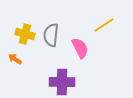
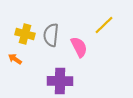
yellow line: rotated 10 degrees counterclockwise
pink semicircle: moved 1 px left, 1 px up
purple cross: moved 2 px left, 1 px up
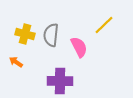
orange arrow: moved 1 px right, 3 px down
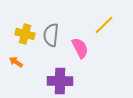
pink semicircle: moved 1 px right, 1 px down
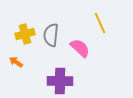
yellow line: moved 4 px left, 2 px up; rotated 70 degrees counterclockwise
yellow cross: rotated 30 degrees counterclockwise
pink semicircle: rotated 20 degrees counterclockwise
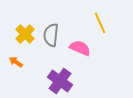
yellow cross: rotated 30 degrees counterclockwise
pink semicircle: rotated 20 degrees counterclockwise
purple cross: rotated 35 degrees clockwise
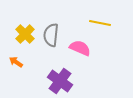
yellow line: rotated 55 degrees counterclockwise
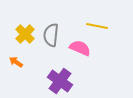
yellow line: moved 3 px left, 3 px down
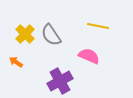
yellow line: moved 1 px right
gray semicircle: rotated 40 degrees counterclockwise
pink semicircle: moved 9 px right, 8 px down
purple cross: rotated 25 degrees clockwise
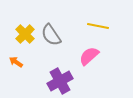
pink semicircle: rotated 65 degrees counterclockwise
